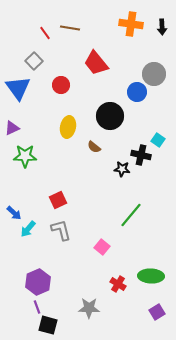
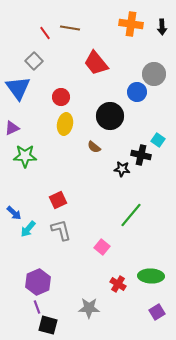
red circle: moved 12 px down
yellow ellipse: moved 3 px left, 3 px up
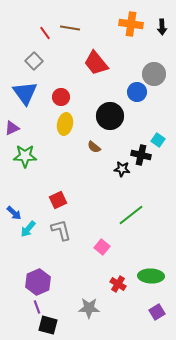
blue triangle: moved 7 px right, 5 px down
green line: rotated 12 degrees clockwise
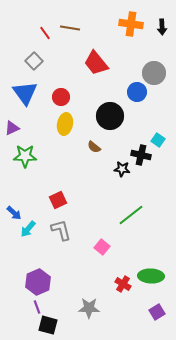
gray circle: moved 1 px up
red cross: moved 5 px right
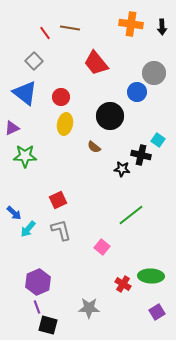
blue triangle: rotated 16 degrees counterclockwise
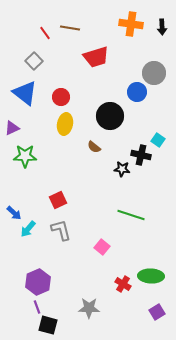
red trapezoid: moved 6 px up; rotated 68 degrees counterclockwise
green line: rotated 56 degrees clockwise
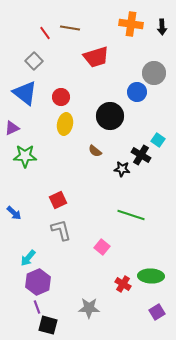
brown semicircle: moved 1 px right, 4 px down
black cross: rotated 18 degrees clockwise
cyan arrow: moved 29 px down
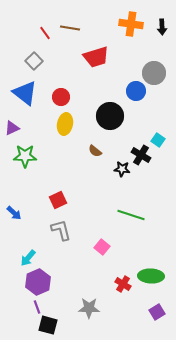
blue circle: moved 1 px left, 1 px up
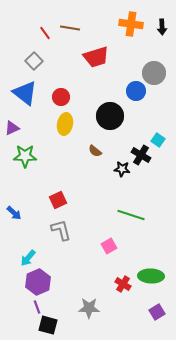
pink square: moved 7 px right, 1 px up; rotated 21 degrees clockwise
